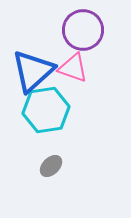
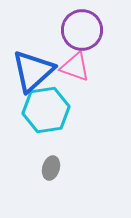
purple circle: moved 1 px left
pink triangle: moved 2 px right, 1 px up
gray ellipse: moved 2 px down; rotated 30 degrees counterclockwise
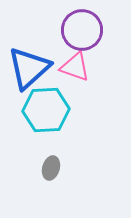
blue triangle: moved 4 px left, 3 px up
cyan hexagon: rotated 6 degrees clockwise
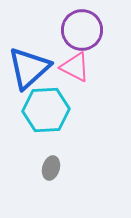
pink triangle: rotated 8 degrees clockwise
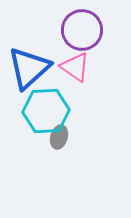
pink triangle: rotated 8 degrees clockwise
cyan hexagon: moved 1 px down
gray ellipse: moved 8 px right, 31 px up
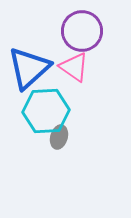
purple circle: moved 1 px down
pink triangle: moved 1 px left
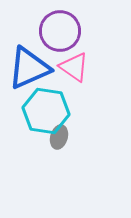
purple circle: moved 22 px left
blue triangle: rotated 18 degrees clockwise
cyan hexagon: rotated 12 degrees clockwise
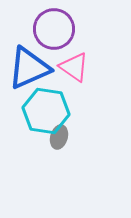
purple circle: moved 6 px left, 2 px up
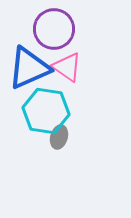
pink triangle: moved 7 px left
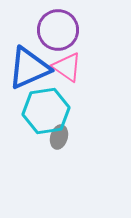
purple circle: moved 4 px right, 1 px down
cyan hexagon: rotated 18 degrees counterclockwise
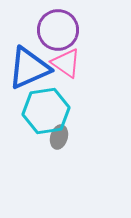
pink triangle: moved 1 px left, 4 px up
